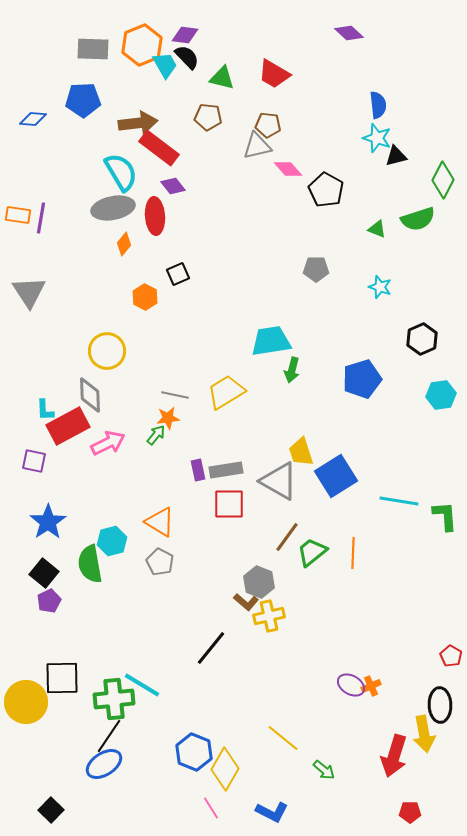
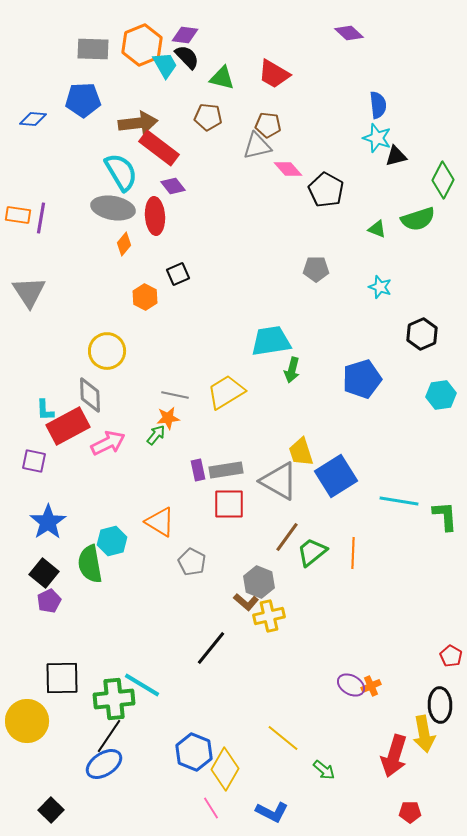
gray ellipse at (113, 208): rotated 21 degrees clockwise
black hexagon at (422, 339): moved 5 px up
gray pentagon at (160, 562): moved 32 px right
yellow circle at (26, 702): moved 1 px right, 19 px down
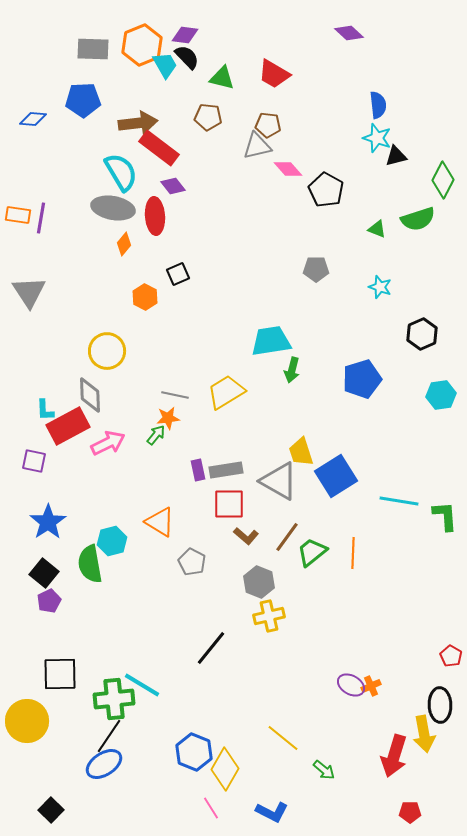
brown L-shape at (246, 602): moved 66 px up
black square at (62, 678): moved 2 px left, 4 px up
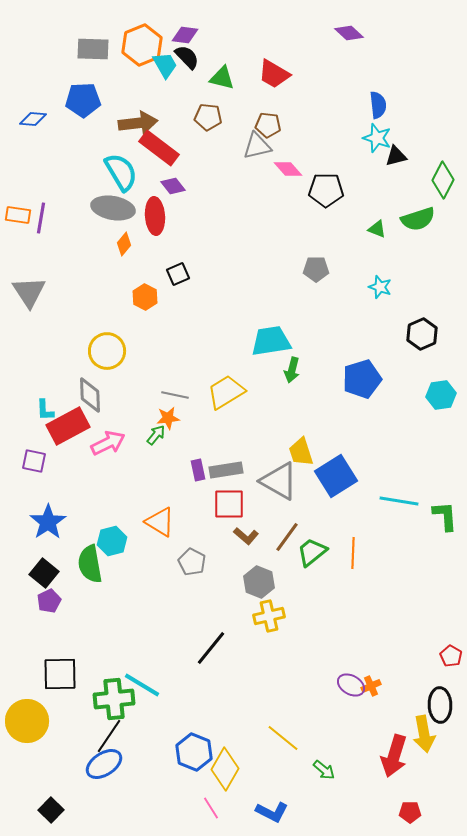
black pentagon at (326, 190): rotated 28 degrees counterclockwise
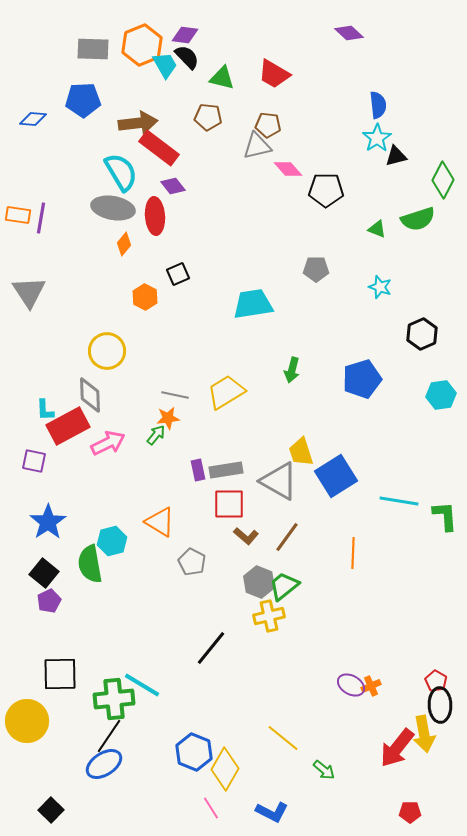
cyan star at (377, 138): rotated 20 degrees clockwise
cyan trapezoid at (271, 341): moved 18 px left, 37 px up
green trapezoid at (312, 552): moved 28 px left, 34 px down
red pentagon at (451, 656): moved 15 px left, 25 px down
red arrow at (394, 756): moved 3 px right, 8 px up; rotated 21 degrees clockwise
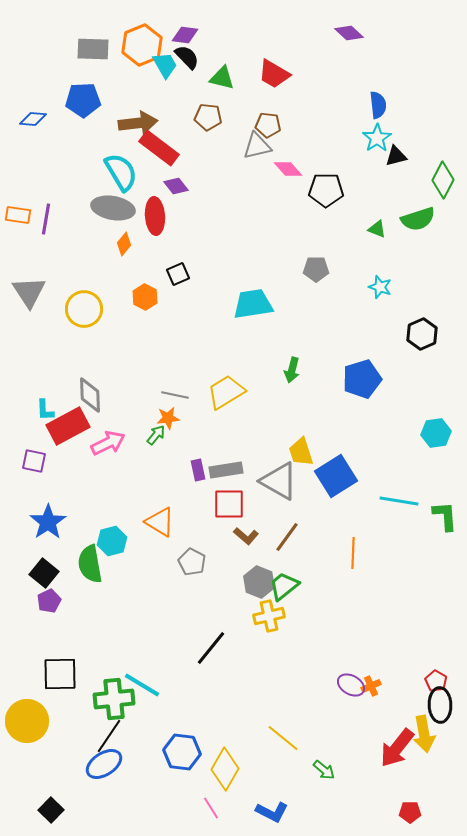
purple diamond at (173, 186): moved 3 px right
purple line at (41, 218): moved 5 px right, 1 px down
yellow circle at (107, 351): moved 23 px left, 42 px up
cyan hexagon at (441, 395): moved 5 px left, 38 px down
blue hexagon at (194, 752): moved 12 px left; rotated 15 degrees counterclockwise
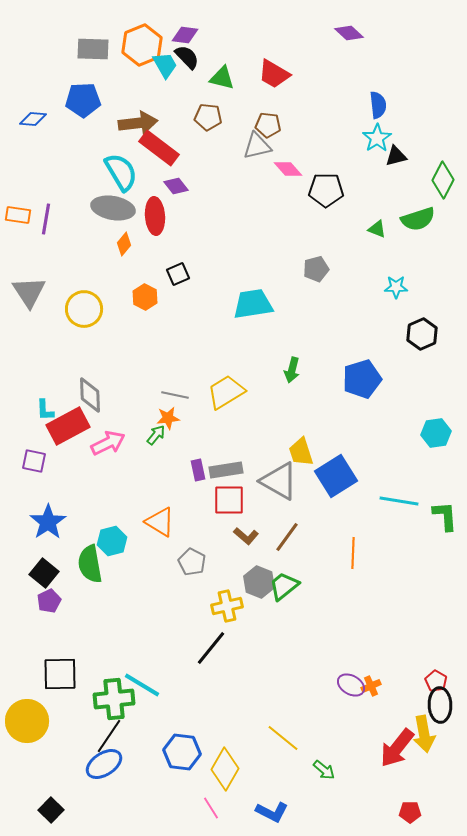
gray pentagon at (316, 269): rotated 15 degrees counterclockwise
cyan star at (380, 287): moved 16 px right; rotated 20 degrees counterclockwise
red square at (229, 504): moved 4 px up
yellow cross at (269, 616): moved 42 px left, 10 px up
